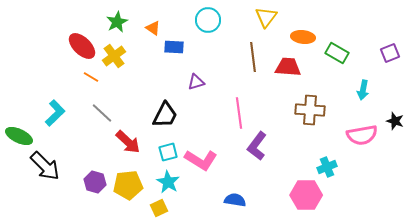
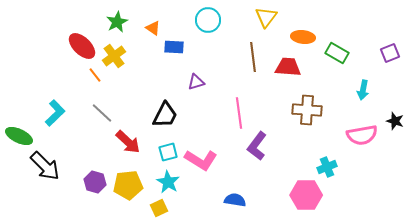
orange line: moved 4 px right, 2 px up; rotated 21 degrees clockwise
brown cross: moved 3 px left
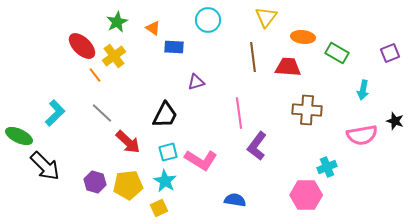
cyan star: moved 3 px left, 1 px up
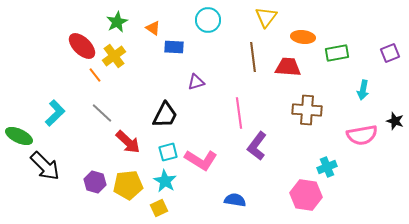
green rectangle: rotated 40 degrees counterclockwise
pink hexagon: rotated 8 degrees clockwise
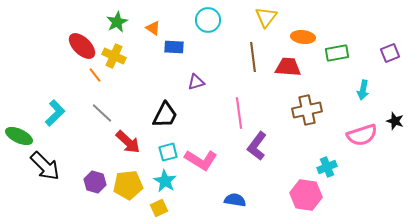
yellow cross: rotated 30 degrees counterclockwise
brown cross: rotated 16 degrees counterclockwise
pink semicircle: rotated 8 degrees counterclockwise
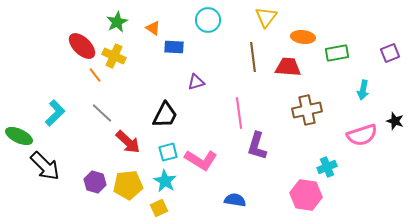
purple L-shape: rotated 20 degrees counterclockwise
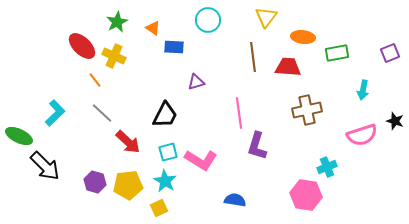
orange line: moved 5 px down
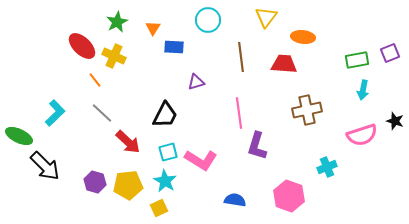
orange triangle: rotated 28 degrees clockwise
green rectangle: moved 20 px right, 7 px down
brown line: moved 12 px left
red trapezoid: moved 4 px left, 3 px up
pink hexagon: moved 17 px left, 1 px down; rotated 12 degrees clockwise
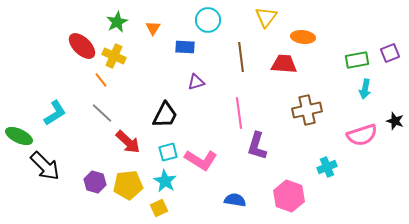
blue rectangle: moved 11 px right
orange line: moved 6 px right
cyan arrow: moved 2 px right, 1 px up
cyan L-shape: rotated 12 degrees clockwise
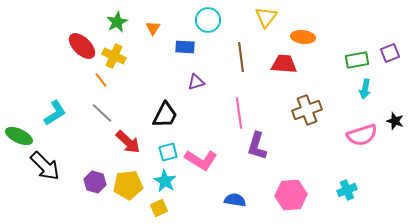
brown cross: rotated 8 degrees counterclockwise
cyan cross: moved 20 px right, 23 px down
pink hexagon: moved 2 px right, 1 px up; rotated 24 degrees counterclockwise
